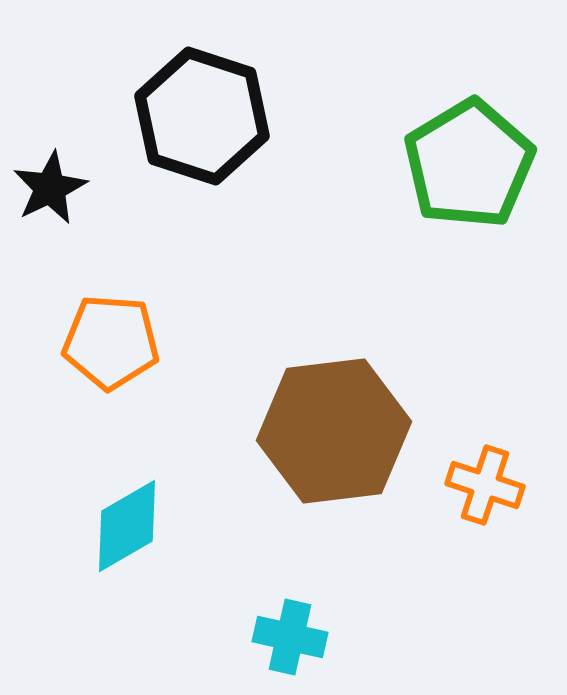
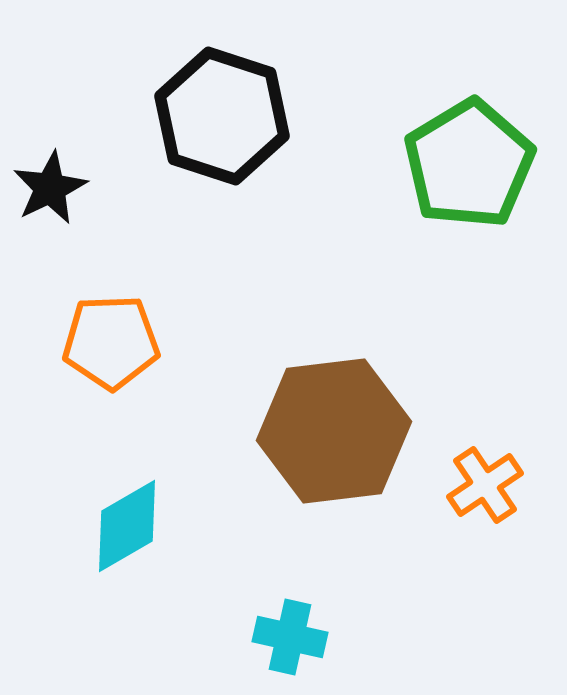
black hexagon: moved 20 px right
orange pentagon: rotated 6 degrees counterclockwise
orange cross: rotated 38 degrees clockwise
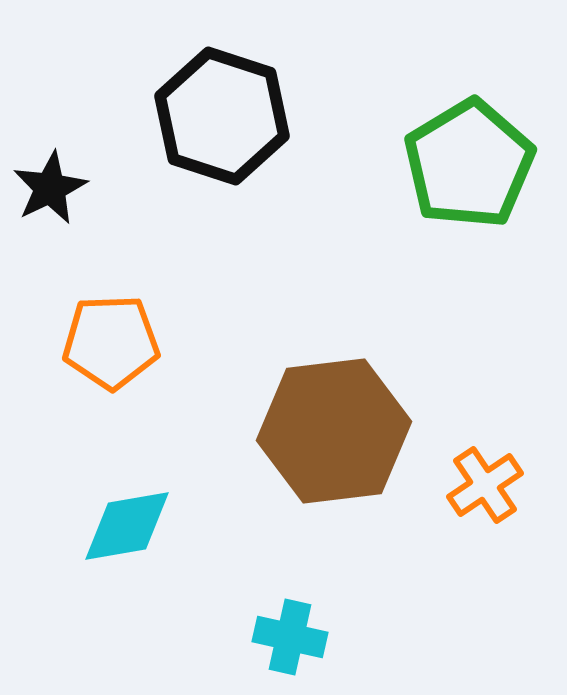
cyan diamond: rotated 20 degrees clockwise
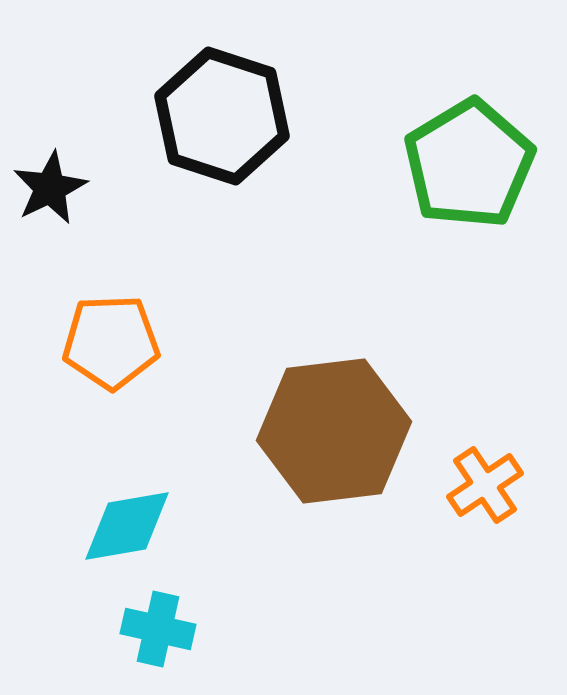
cyan cross: moved 132 px left, 8 px up
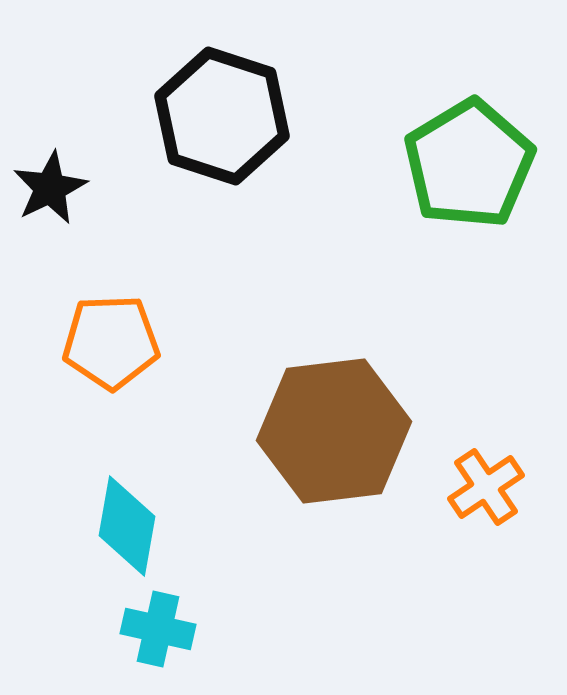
orange cross: moved 1 px right, 2 px down
cyan diamond: rotated 70 degrees counterclockwise
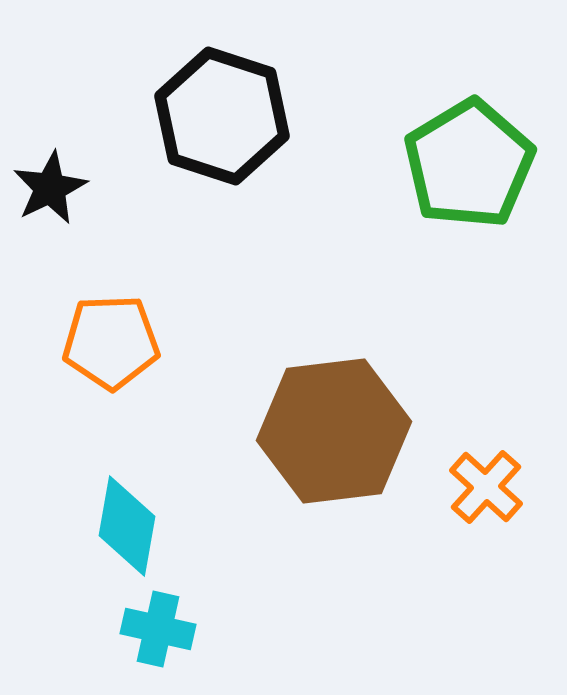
orange cross: rotated 14 degrees counterclockwise
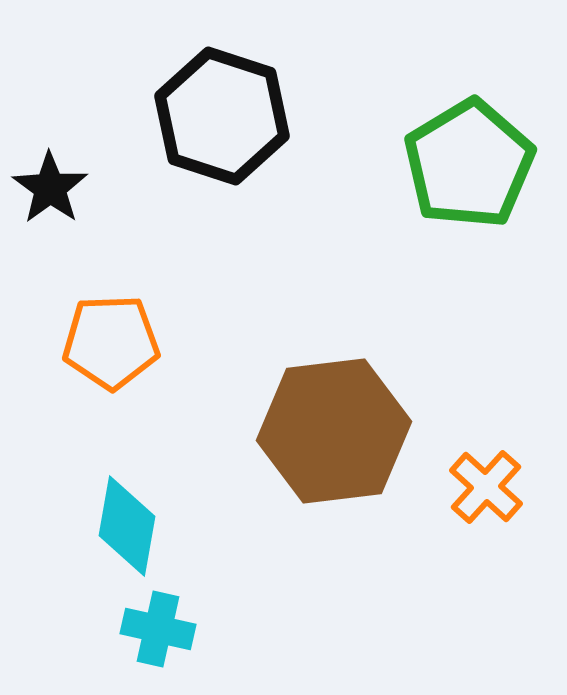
black star: rotated 10 degrees counterclockwise
